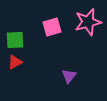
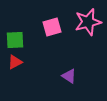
purple triangle: rotated 35 degrees counterclockwise
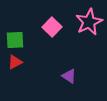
pink star: moved 1 px right; rotated 12 degrees counterclockwise
pink square: rotated 30 degrees counterclockwise
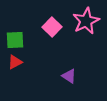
pink star: moved 3 px left, 1 px up
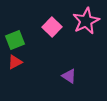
green square: rotated 18 degrees counterclockwise
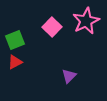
purple triangle: rotated 42 degrees clockwise
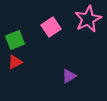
pink star: moved 2 px right, 2 px up
pink square: moved 1 px left; rotated 12 degrees clockwise
purple triangle: rotated 14 degrees clockwise
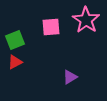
pink star: moved 2 px left, 1 px down; rotated 12 degrees counterclockwise
pink square: rotated 30 degrees clockwise
purple triangle: moved 1 px right, 1 px down
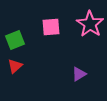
pink star: moved 4 px right, 4 px down
red triangle: moved 4 px down; rotated 14 degrees counterclockwise
purple triangle: moved 9 px right, 3 px up
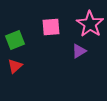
purple triangle: moved 23 px up
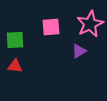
pink star: rotated 12 degrees clockwise
green square: rotated 18 degrees clockwise
red triangle: rotated 49 degrees clockwise
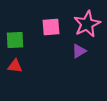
pink star: moved 3 px left
